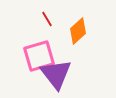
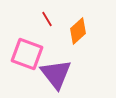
pink square: moved 12 px left, 2 px up; rotated 36 degrees clockwise
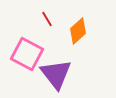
pink square: rotated 8 degrees clockwise
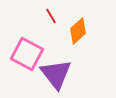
red line: moved 4 px right, 3 px up
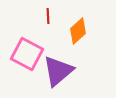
red line: moved 3 px left; rotated 28 degrees clockwise
purple triangle: moved 2 px right, 3 px up; rotated 28 degrees clockwise
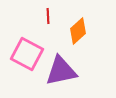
purple triangle: moved 3 px right; rotated 28 degrees clockwise
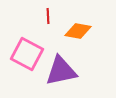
orange diamond: rotated 52 degrees clockwise
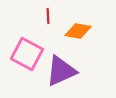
purple triangle: rotated 12 degrees counterclockwise
